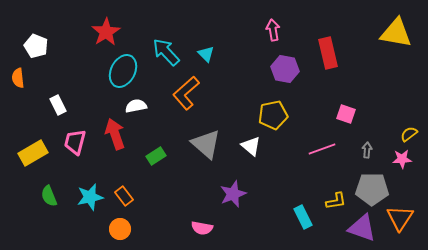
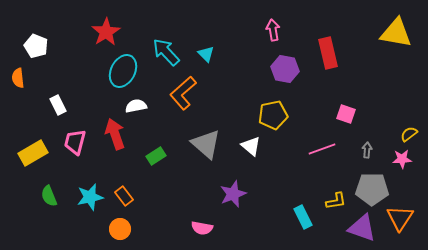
orange L-shape: moved 3 px left
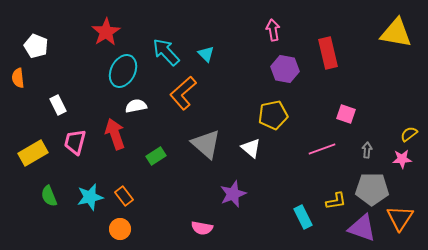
white triangle: moved 2 px down
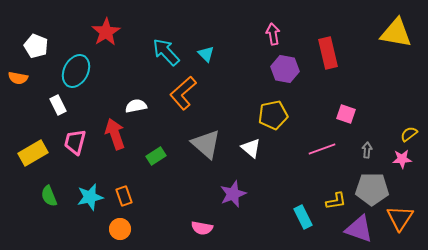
pink arrow: moved 4 px down
cyan ellipse: moved 47 px left
orange semicircle: rotated 72 degrees counterclockwise
orange rectangle: rotated 18 degrees clockwise
purple triangle: moved 3 px left, 1 px down
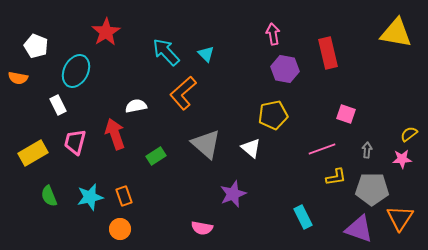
yellow L-shape: moved 24 px up
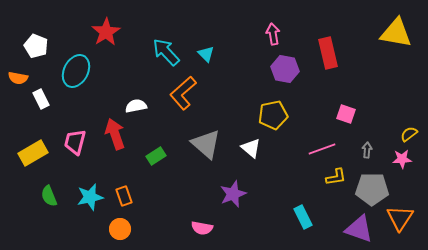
white rectangle: moved 17 px left, 6 px up
